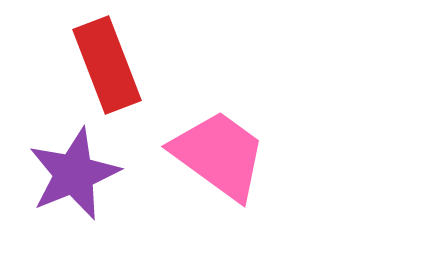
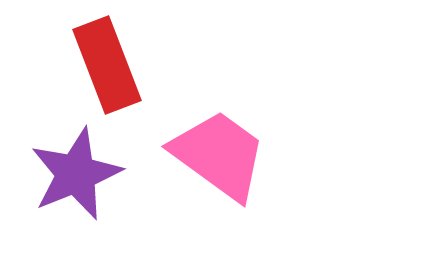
purple star: moved 2 px right
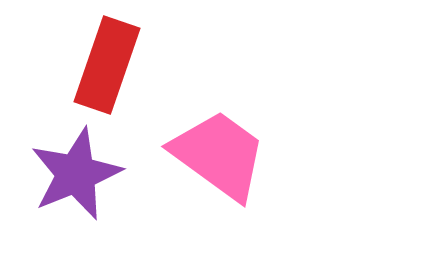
red rectangle: rotated 40 degrees clockwise
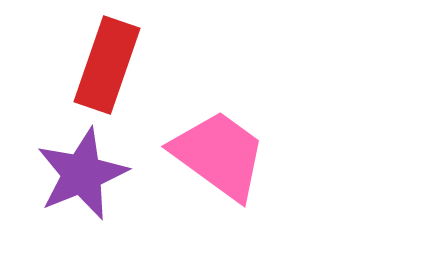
purple star: moved 6 px right
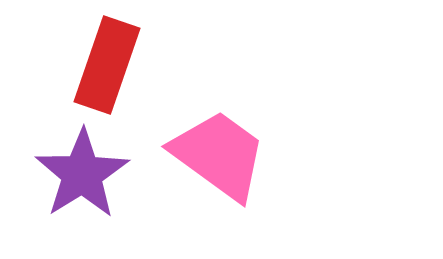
purple star: rotated 10 degrees counterclockwise
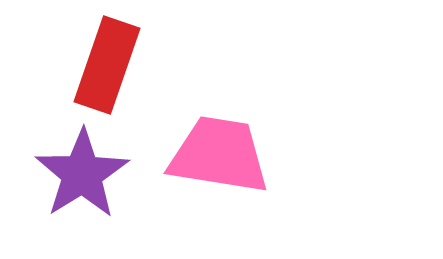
pink trapezoid: rotated 27 degrees counterclockwise
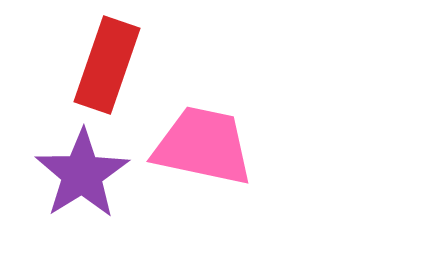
pink trapezoid: moved 16 px left, 9 px up; rotated 3 degrees clockwise
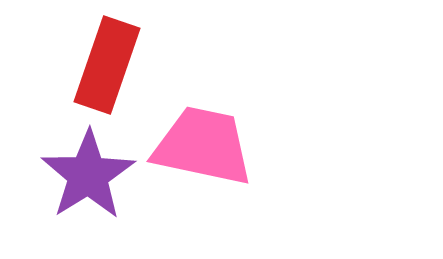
purple star: moved 6 px right, 1 px down
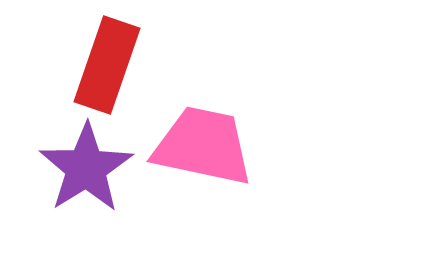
purple star: moved 2 px left, 7 px up
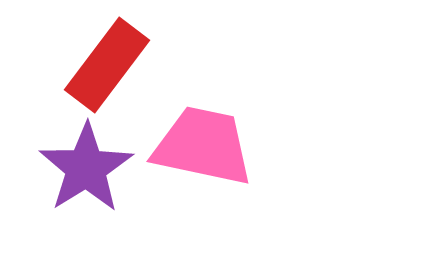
red rectangle: rotated 18 degrees clockwise
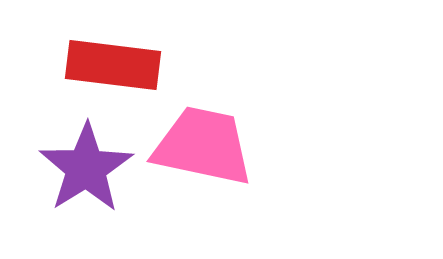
red rectangle: moved 6 px right; rotated 60 degrees clockwise
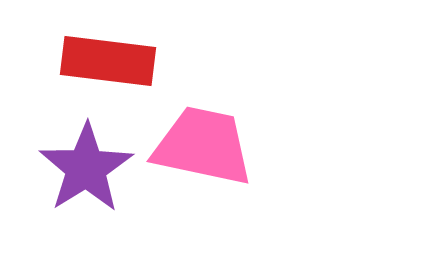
red rectangle: moved 5 px left, 4 px up
